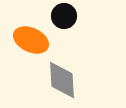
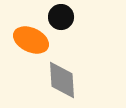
black circle: moved 3 px left, 1 px down
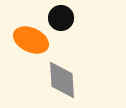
black circle: moved 1 px down
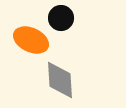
gray diamond: moved 2 px left
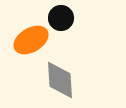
orange ellipse: rotated 56 degrees counterclockwise
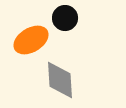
black circle: moved 4 px right
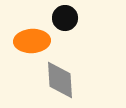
orange ellipse: moved 1 px right, 1 px down; rotated 28 degrees clockwise
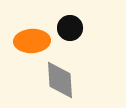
black circle: moved 5 px right, 10 px down
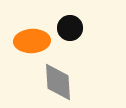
gray diamond: moved 2 px left, 2 px down
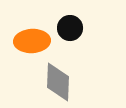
gray diamond: rotated 6 degrees clockwise
